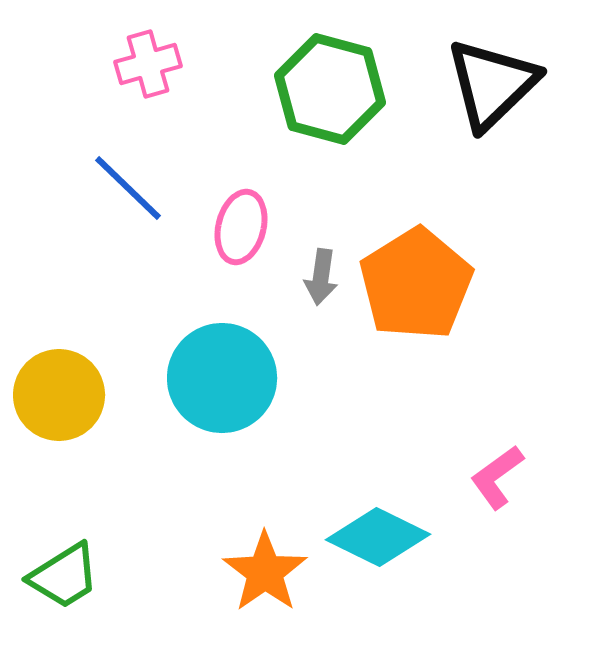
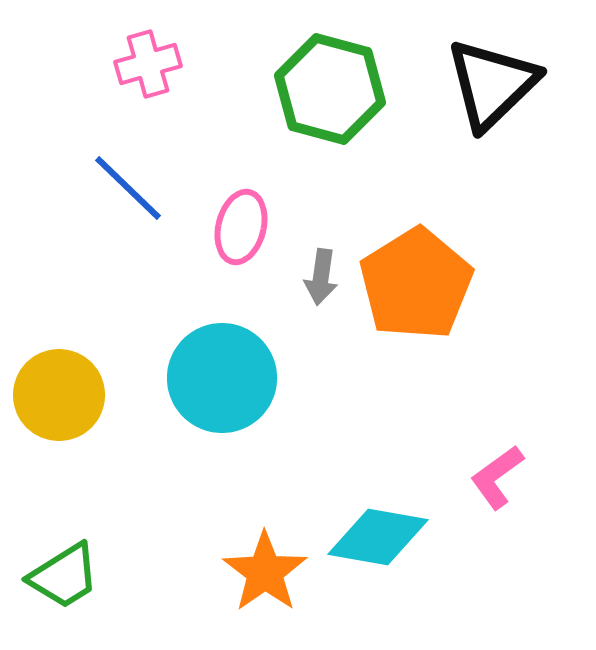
cyan diamond: rotated 16 degrees counterclockwise
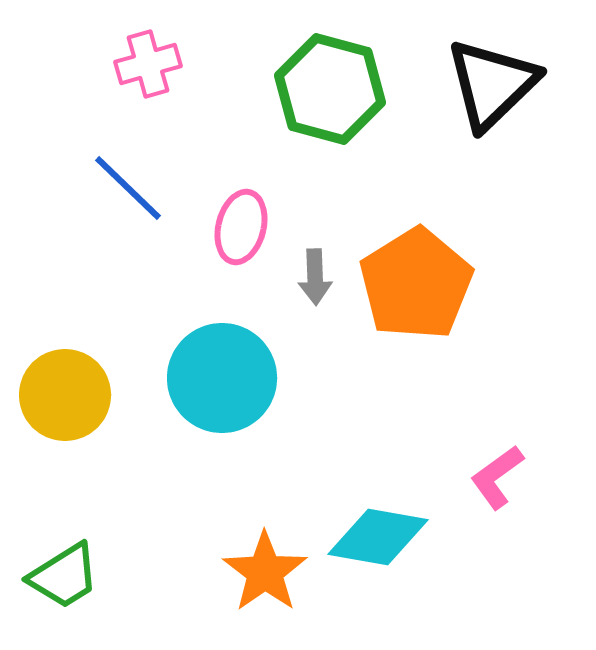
gray arrow: moved 6 px left; rotated 10 degrees counterclockwise
yellow circle: moved 6 px right
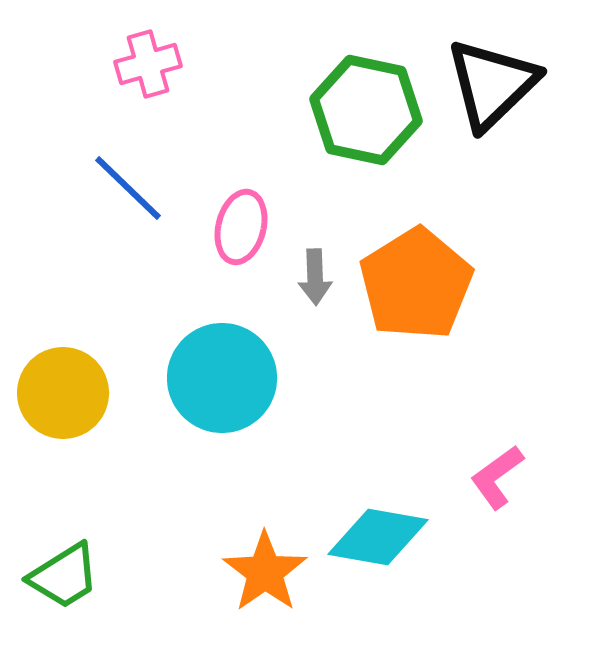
green hexagon: moved 36 px right, 21 px down; rotated 3 degrees counterclockwise
yellow circle: moved 2 px left, 2 px up
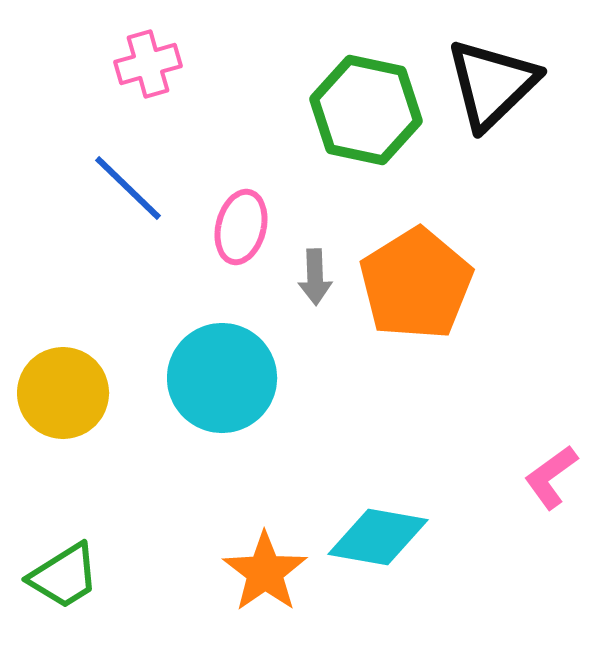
pink L-shape: moved 54 px right
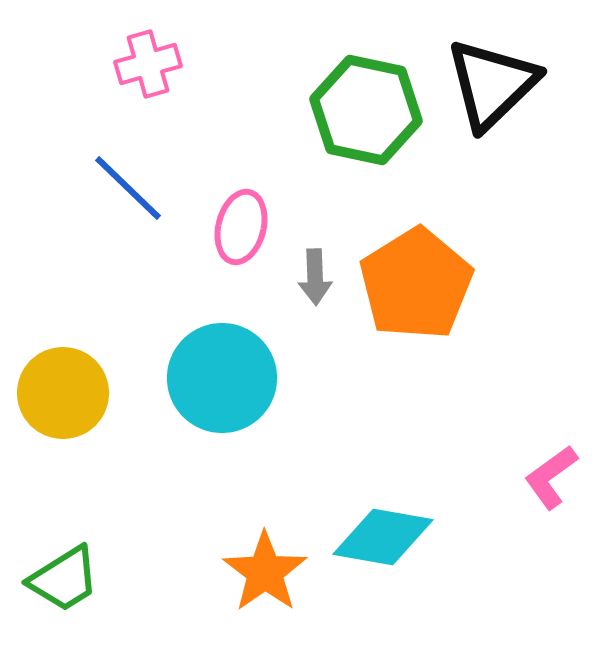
cyan diamond: moved 5 px right
green trapezoid: moved 3 px down
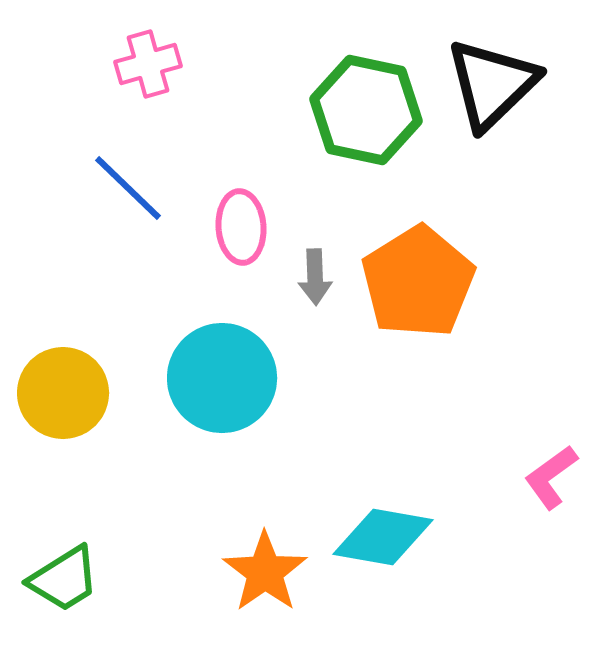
pink ellipse: rotated 18 degrees counterclockwise
orange pentagon: moved 2 px right, 2 px up
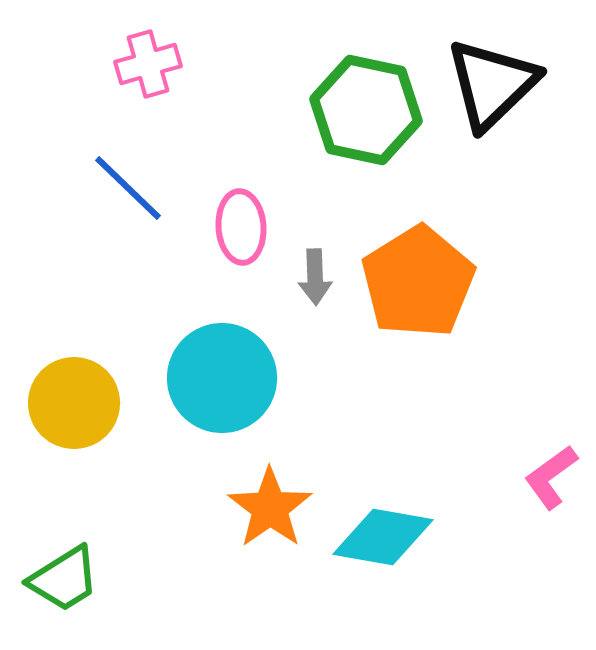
yellow circle: moved 11 px right, 10 px down
orange star: moved 5 px right, 64 px up
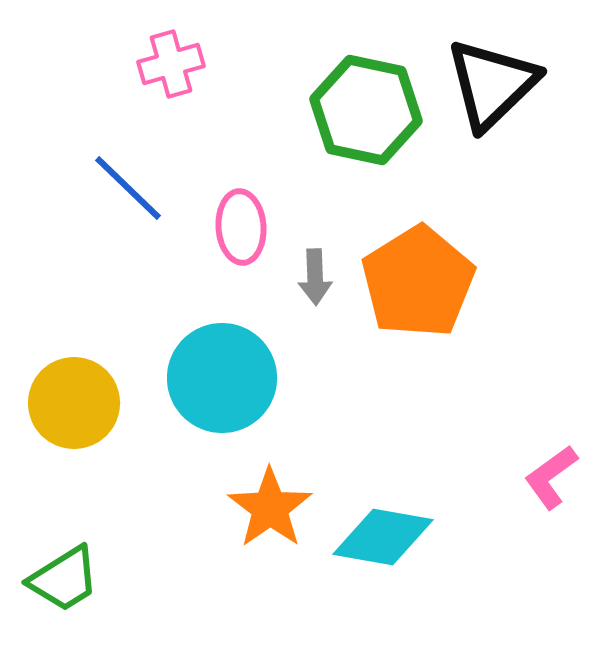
pink cross: moved 23 px right
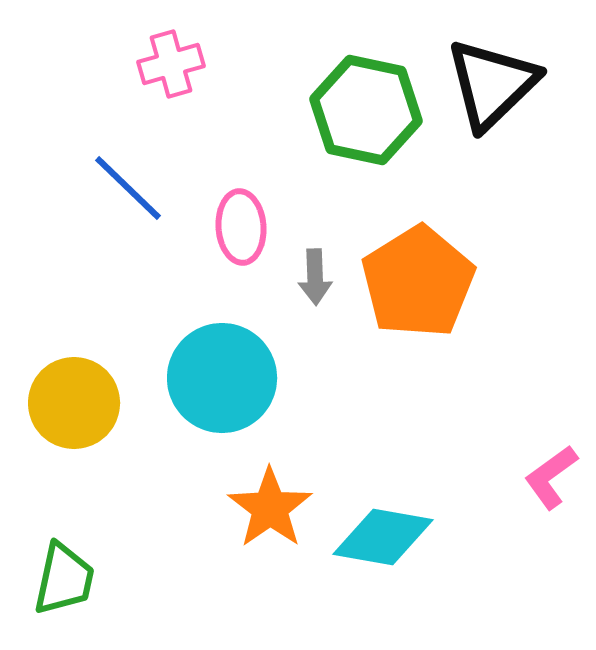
green trapezoid: rotated 46 degrees counterclockwise
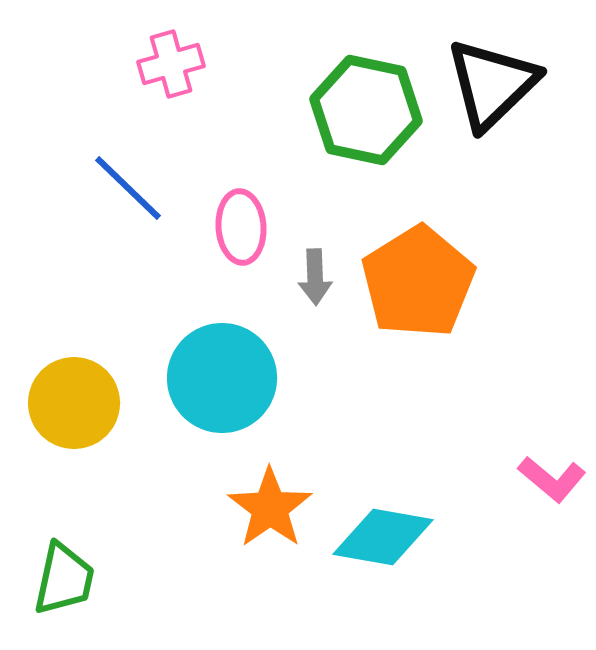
pink L-shape: moved 1 px right, 2 px down; rotated 104 degrees counterclockwise
